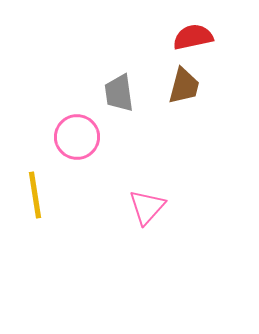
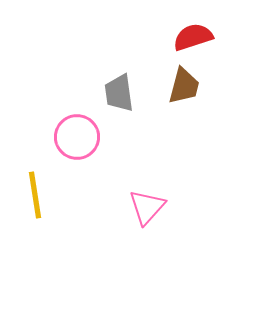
red semicircle: rotated 6 degrees counterclockwise
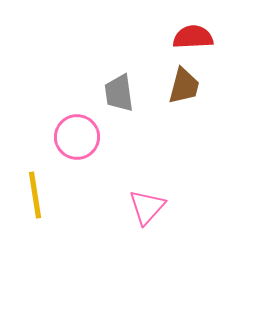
red semicircle: rotated 15 degrees clockwise
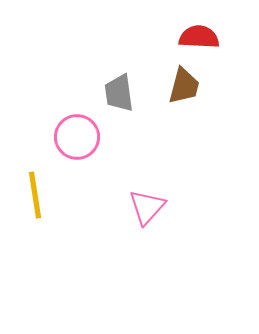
red semicircle: moved 6 px right; rotated 6 degrees clockwise
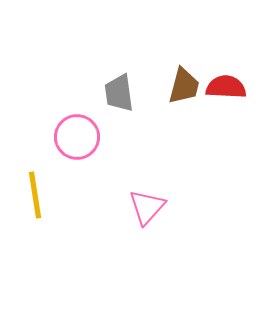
red semicircle: moved 27 px right, 50 px down
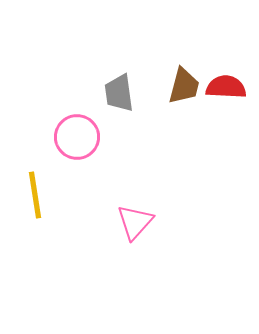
pink triangle: moved 12 px left, 15 px down
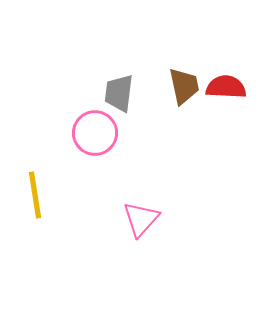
brown trapezoid: rotated 27 degrees counterclockwise
gray trapezoid: rotated 15 degrees clockwise
pink circle: moved 18 px right, 4 px up
pink triangle: moved 6 px right, 3 px up
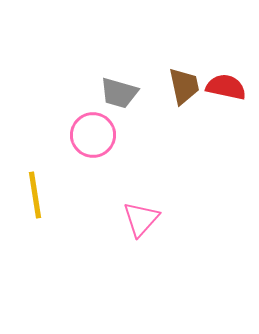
red semicircle: rotated 9 degrees clockwise
gray trapezoid: rotated 81 degrees counterclockwise
pink circle: moved 2 px left, 2 px down
